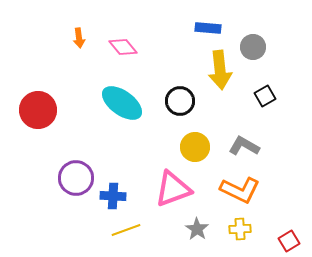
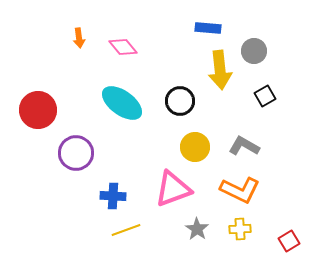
gray circle: moved 1 px right, 4 px down
purple circle: moved 25 px up
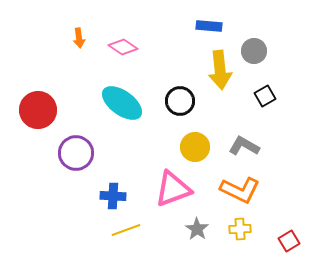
blue rectangle: moved 1 px right, 2 px up
pink diamond: rotated 16 degrees counterclockwise
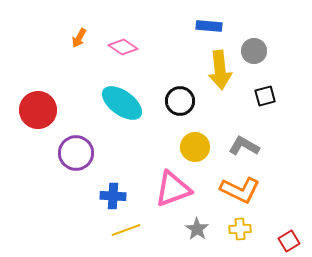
orange arrow: rotated 36 degrees clockwise
black square: rotated 15 degrees clockwise
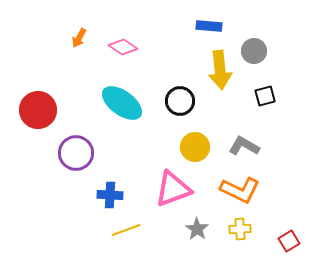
blue cross: moved 3 px left, 1 px up
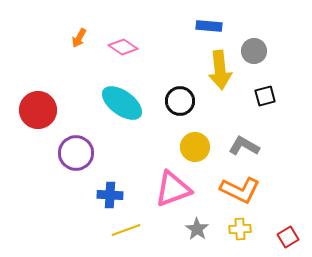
red square: moved 1 px left, 4 px up
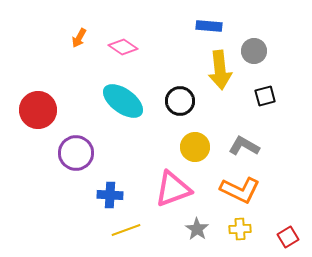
cyan ellipse: moved 1 px right, 2 px up
